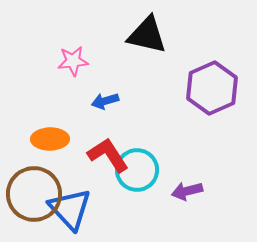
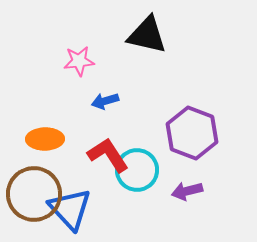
pink star: moved 6 px right
purple hexagon: moved 20 px left, 45 px down; rotated 15 degrees counterclockwise
orange ellipse: moved 5 px left
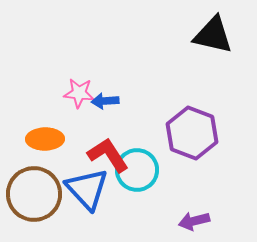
black triangle: moved 66 px right
pink star: moved 32 px down; rotated 12 degrees clockwise
blue arrow: rotated 12 degrees clockwise
purple arrow: moved 7 px right, 30 px down
blue triangle: moved 17 px right, 20 px up
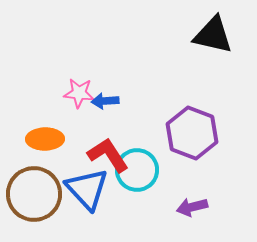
purple arrow: moved 2 px left, 14 px up
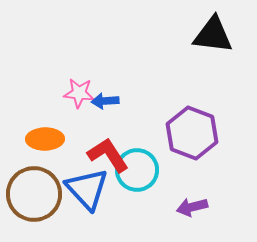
black triangle: rotated 6 degrees counterclockwise
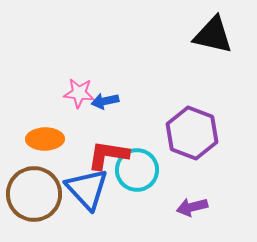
black triangle: rotated 6 degrees clockwise
blue arrow: rotated 8 degrees counterclockwise
red L-shape: rotated 48 degrees counterclockwise
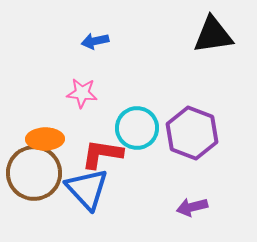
black triangle: rotated 21 degrees counterclockwise
pink star: moved 3 px right
blue arrow: moved 10 px left, 60 px up
red L-shape: moved 6 px left, 1 px up
cyan circle: moved 42 px up
brown circle: moved 21 px up
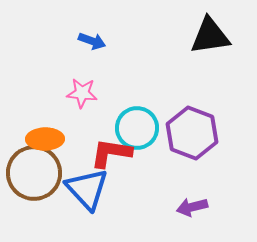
black triangle: moved 3 px left, 1 px down
blue arrow: moved 3 px left; rotated 148 degrees counterclockwise
red L-shape: moved 9 px right, 1 px up
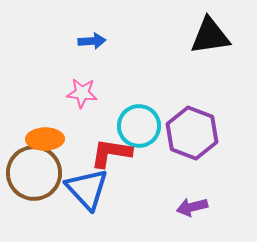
blue arrow: rotated 24 degrees counterclockwise
cyan circle: moved 2 px right, 2 px up
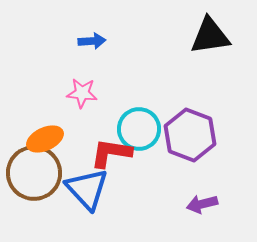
cyan circle: moved 3 px down
purple hexagon: moved 2 px left, 2 px down
orange ellipse: rotated 24 degrees counterclockwise
purple arrow: moved 10 px right, 3 px up
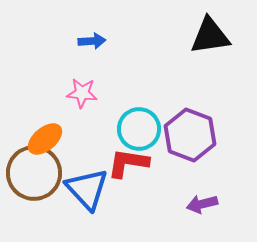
orange ellipse: rotated 15 degrees counterclockwise
red L-shape: moved 17 px right, 10 px down
